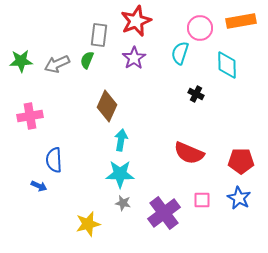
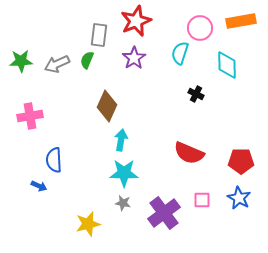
cyan star: moved 4 px right, 1 px up
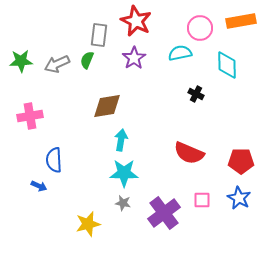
red star: rotated 24 degrees counterclockwise
cyan semicircle: rotated 60 degrees clockwise
brown diamond: rotated 56 degrees clockwise
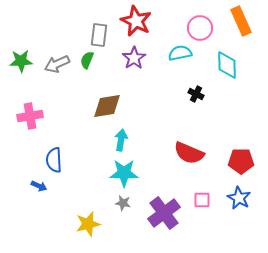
orange rectangle: rotated 76 degrees clockwise
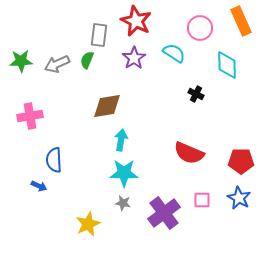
cyan semicircle: moved 6 px left; rotated 45 degrees clockwise
yellow star: rotated 10 degrees counterclockwise
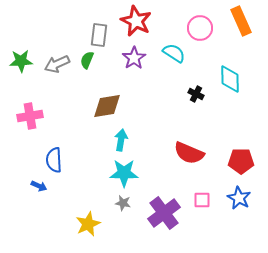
cyan diamond: moved 3 px right, 14 px down
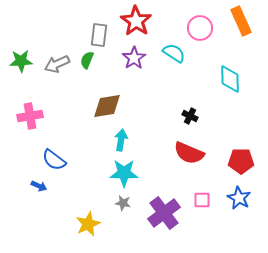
red star: rotated 8 degrees clockwise
black cross: moved 6 px left, 22 px down
blue semicircle: rotated 50 degrees counterclockwise
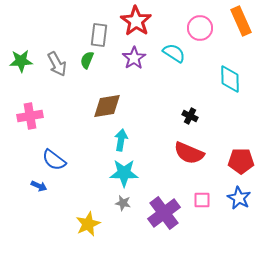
gray arrow: rotated 95 degrees counterclockwise
